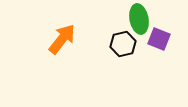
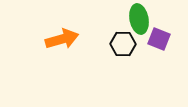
orange arrow: rotated 36 degrees clockwise
black hexagon: rotated 15 degrees clockwise
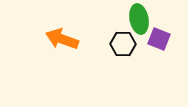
orange arrow: rotated 144 degrees counterclockwise
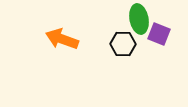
purple square: moved 5 px up
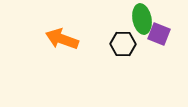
green ellipse: moved 3 px right
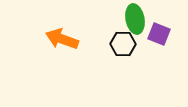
green ellipse: moved 7 px left
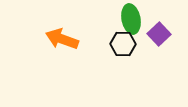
green ellipse: moved 4 px left
purple square: rotated 25 degrees clockwise
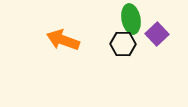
purple square: moved 2 px left
orange arrow: moved 1 px right, 1 px down
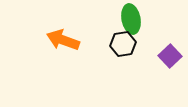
purple square: moved 13 px right, 22 px down
black hexagon: rotated 10 degrees counterclockwise
